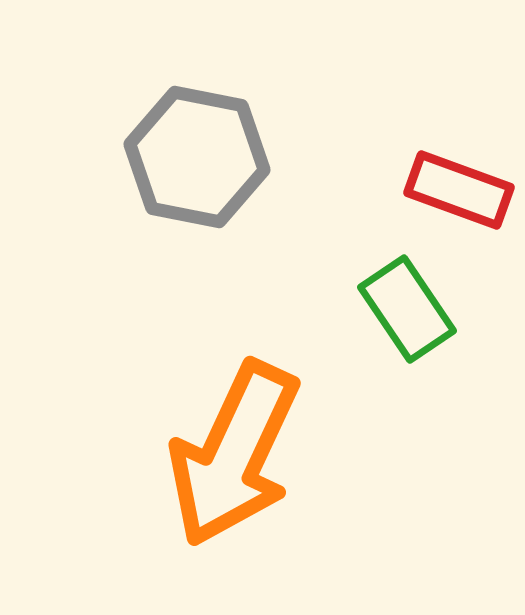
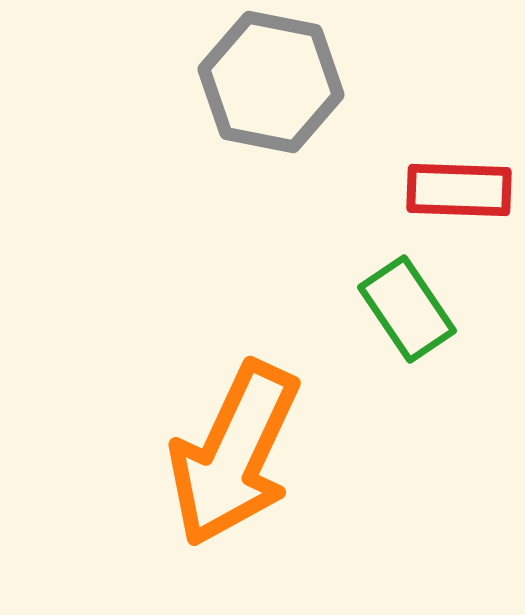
gray hexagon: moved 74 px right, 75 px up
red rectangle: rotated 18 degrees counterclockwise
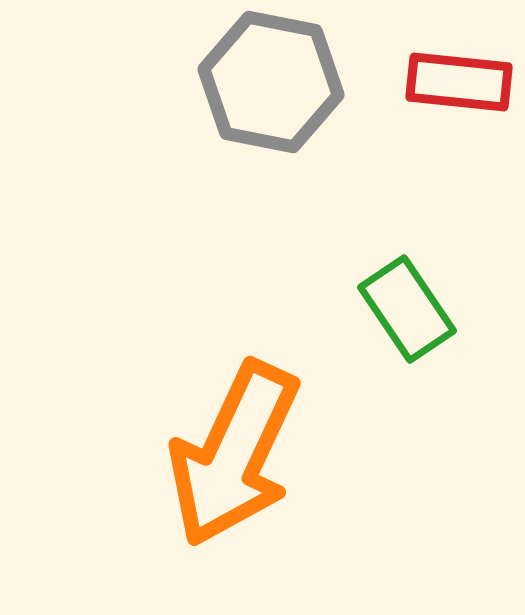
red rectangle: moved 108 px up; rotated 4 degrees clockwise
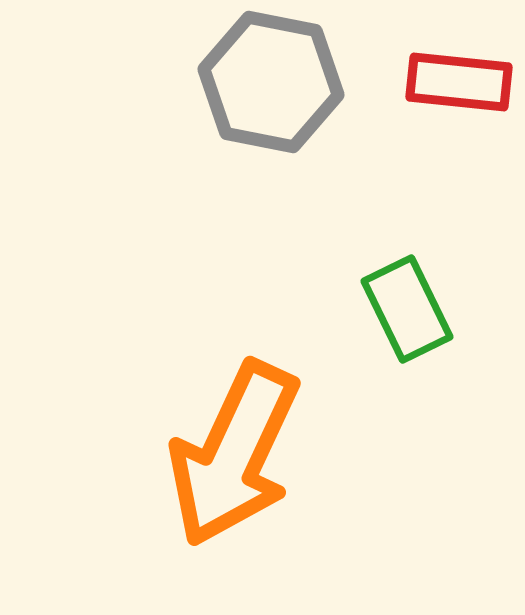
green rectangle: rotated 8 degrees clockwise
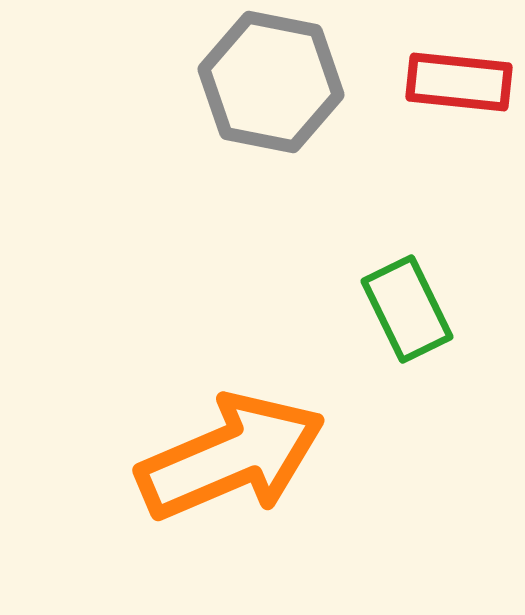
orange arrow: moved 3 px left, 3 px down; rotated 138 degrees counterclockwise
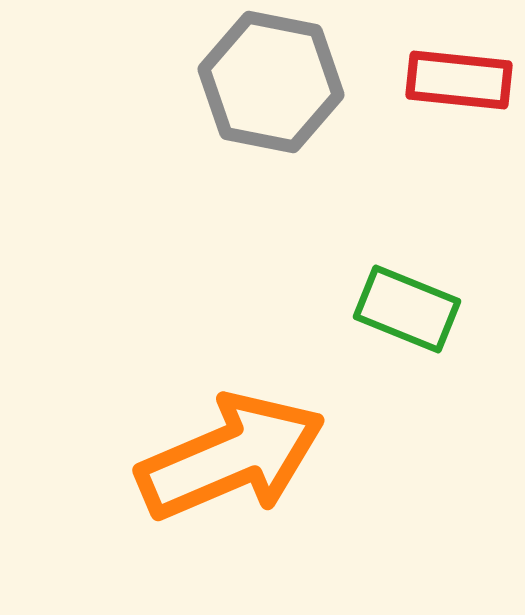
red rectangle: moved 2 px up
green rectangle: rotated 42 degrees counterclockwise
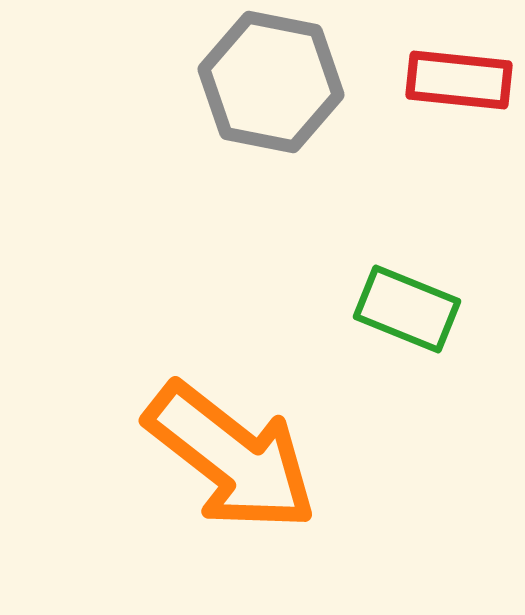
orange arrow: rotated 61 degrees clockwise
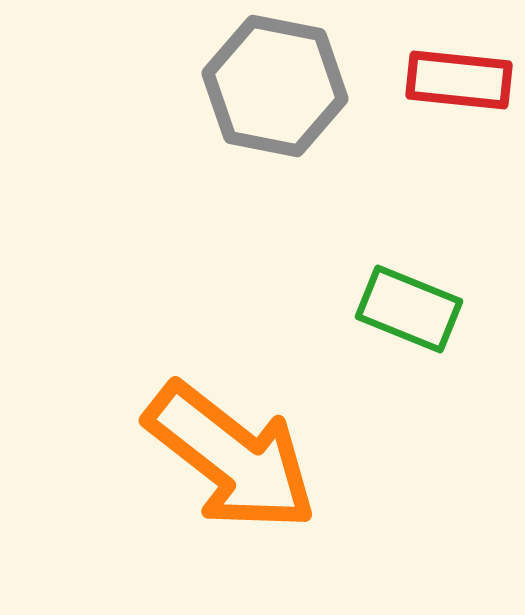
gray hexagon: moved 4 px right, 4 px down
green rectangle: moved 2 px right
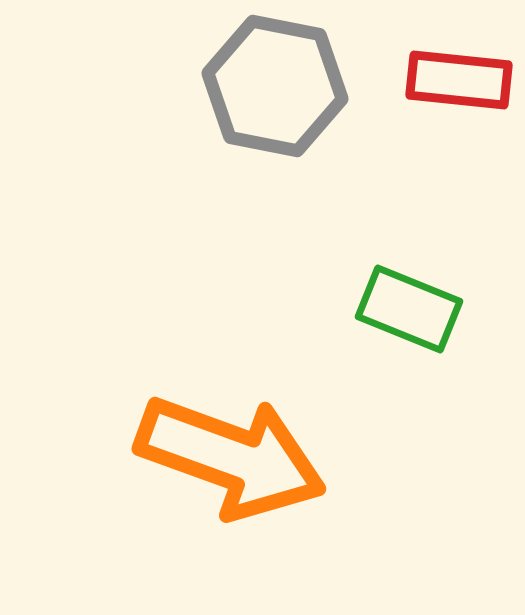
orange arrow: rotated 18 degrees counterclockwise
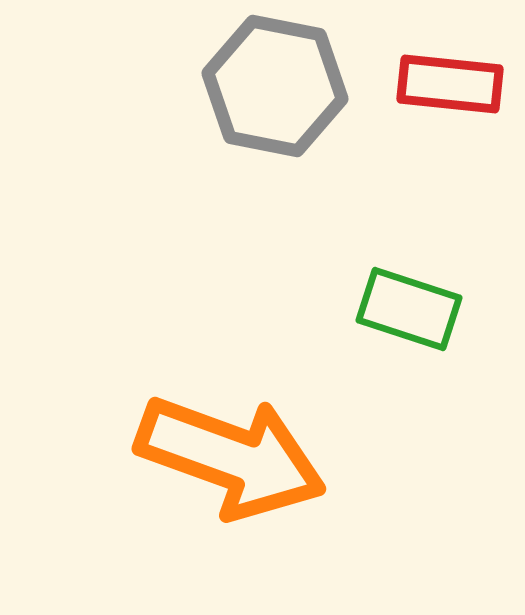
red rectangle: moved 9 px left, 4 px down
green rectangle: rotated 4 degrees counterclockwise
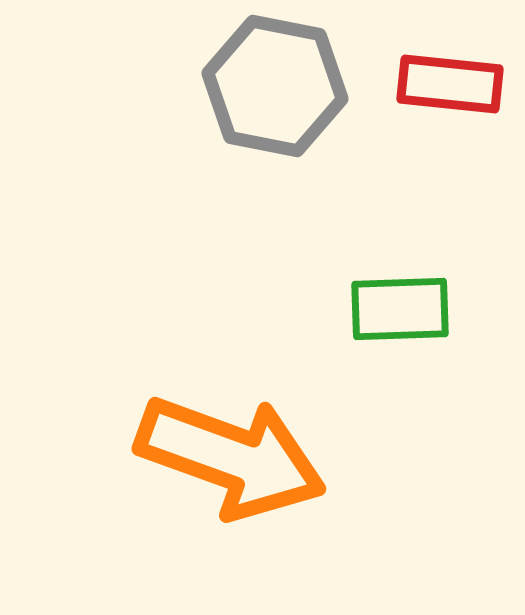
green rectangle: moved 9 px left; rotated 20 degrees counterclockwise
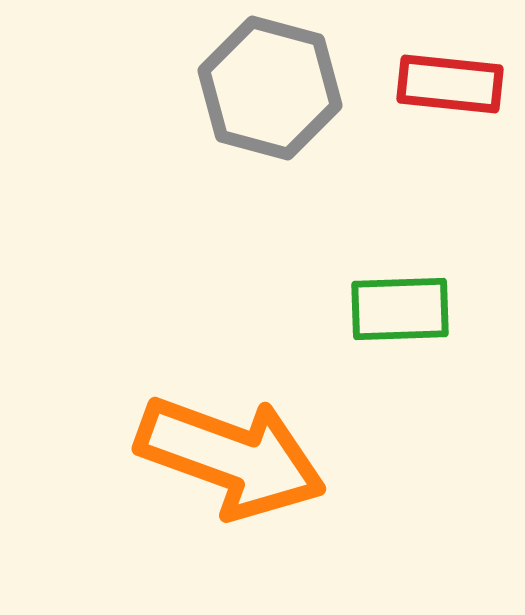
gray hexagon: moved 5 px left, 2 px down; rotated 4 degrees clockwise
